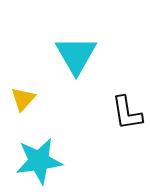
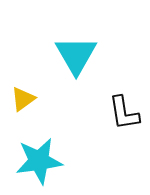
yellow triangle: rotated 12 degrees clockwise
black L-shape: moved 3 px left
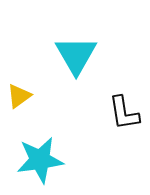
yellow triangle: moved 4 px left, 3 px up
cyan star: moved 1 px right, 1 px up
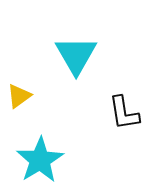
cyan star: rotated 24 degrees counterclockwise
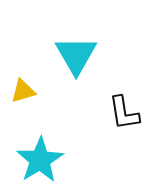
yellow triangle: moved 4 px right, 5 px up; rotated 20 degrees clockwise
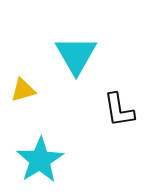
yellow triangle: moved 1 px up
black L-shape: moved 5 px left, 3 px up
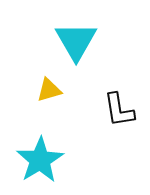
cyan triangle: moved 14 px up
yellow triangle: moved 26 px right
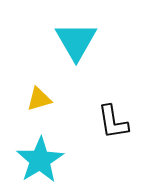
yellow triangle: moved 10 px left, 9 px down
black L-shape: moved 6 px left, 12 px down
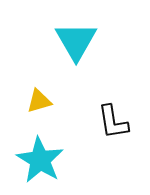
yellow triangle: moved 2 px down
cyan star: rotated 9 degrees counterclockwise
